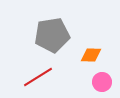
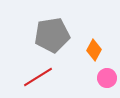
orange diamond: moved 3 px right, 5 px up; rotated 65 degrees counterclockwise
pink circle: moved 5 px right, 4 px up
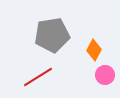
pink circle: moved 2 px left, 3 px up
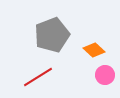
gray pentagon: rotated 12 degrees counterclockwise
orange diamond: rotated 75 degrees counterclockwise
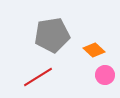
gray pentagon: rotated 12 degrees clockwise
